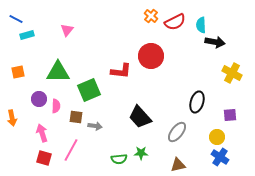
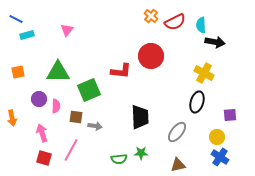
yellow cross: moved 28 px left
black trapezoid: rotated 140 degrees counterclockwise
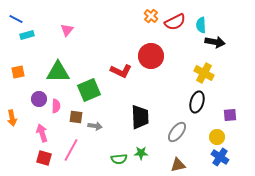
red L-shape: rotated 20 degrees clockwise
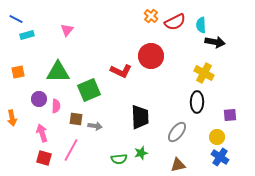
black ellipse: rotated 15 degrees counterclockwise
brown square: moved 2 px down
green star: rotated 16 degrees counterclockwise
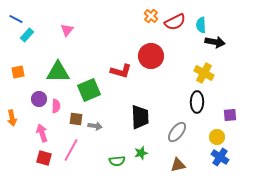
cyan rectangle: rotated 32 degrees counterclockwise
red L-shape: rotated 10 degrees counterclockwise
green semicircle: moved 2 px left, 2 px down
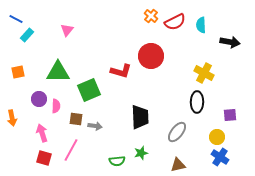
black arrow: moved 15 px right
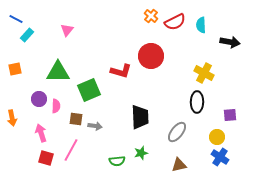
orange square: moved 3 px left, 3 px up
pink arrow: moved 1 px left
red square: moved 2 px right
brown triangle: moved 1 px right
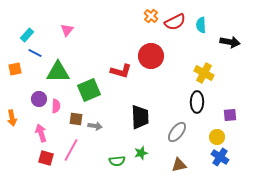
blue line: moved 19 px right, 34 px down
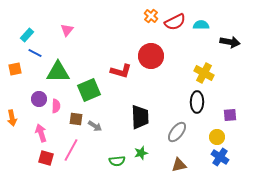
cyan semicircle: rotated 91 degrees clockwise
gray arrow: rotated 24 degrees clockwise
